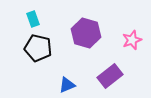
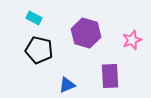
cyan rectangle: moved 1 px right, 1 px up; rotated 42 degrees counterclockwise
black pentagon: moved 1 px right, 2 px down
purple rectangle: rotated 55 degrees counterclockwise
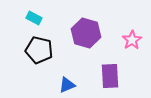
pink star: rotated 12 degrees counterclockwise
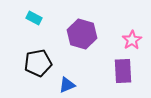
purple hexagon: moved 4 px left, 1 px down
black pentagon: moved 1 px left, 13 px down; rotated 24 degrees counterclockwise
purple rectangle: moved 13 px right, 5 px up
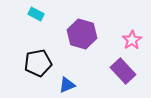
cyan rectangle: moved 2 px right, 4 px up
purple rectangle: rotated 40 degrees counterclockwise
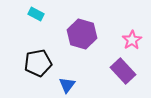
blue triangle: rotated 30 degrees counterclockwise
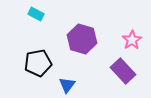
purple hexagon: moved 5 px down
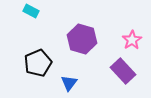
cyan rectangle: moved 5 px left, 3 px up
black pentagon: rotated 12 degrees counterclockwise
blue triangle: moved 2 px right, 2 px up
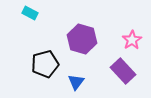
cyan rectangle: moved 1 px left, 2 px down
black pentagon: moved 7 px right, 1 px down; rotated 8 degrees clockwise
blue triangle: moved 7 px right, 1 px up
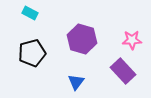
pink star: rotated 30 degrees clockwise
black pentagon: moved 13 px left, 11 px up
